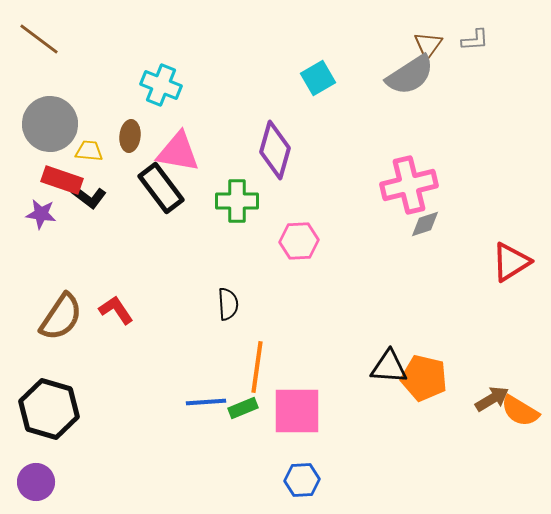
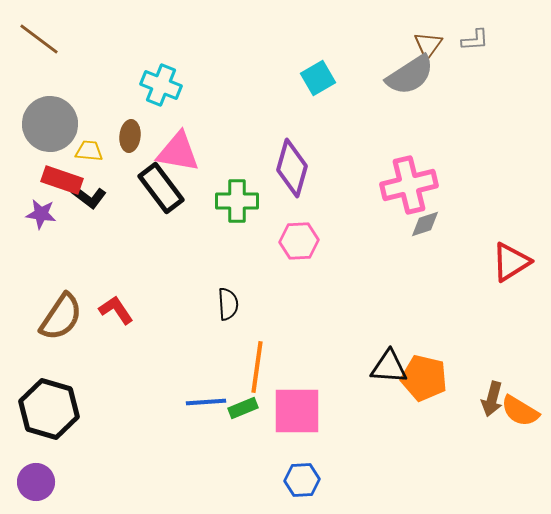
purple diamond: moved 17 px right, 18 px down
brown arrow: rotated 136 degrees clockwise
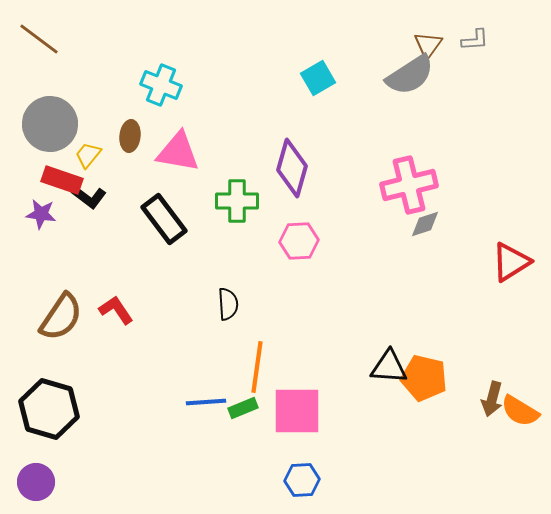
yellow trapezoid: moved 1 px left, 4 px down; rotated 56 degrees counterclockwise
black rectangle: moved 3 px right, 31 px down
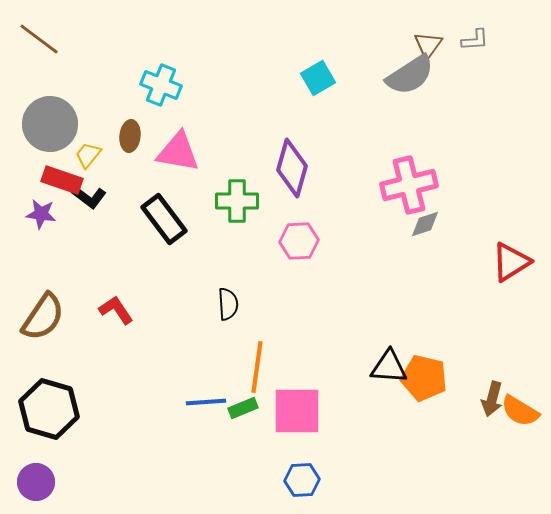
brown semicircle: moved 18 px left
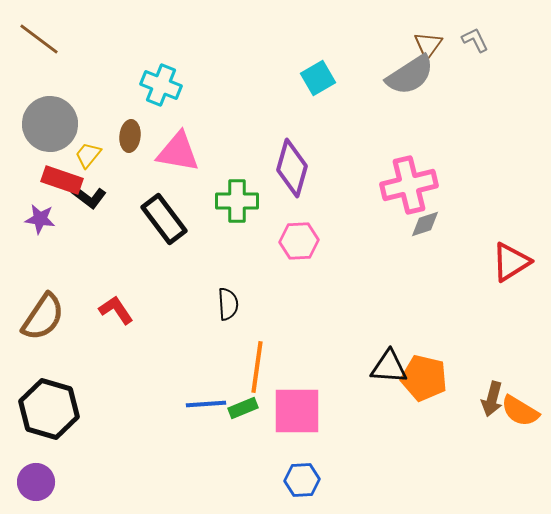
gray L-shape: rotated 112 degrees counterclockwise
purple star: moved 1 px left, 5 px down
blue line: moved 2 px down
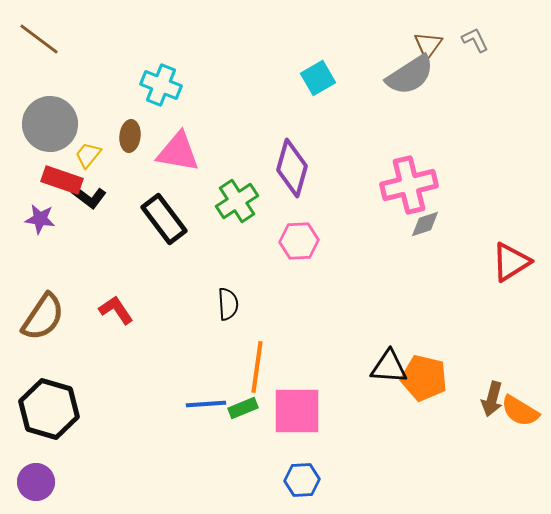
green cross: rotated 33 degrees counterclockwise
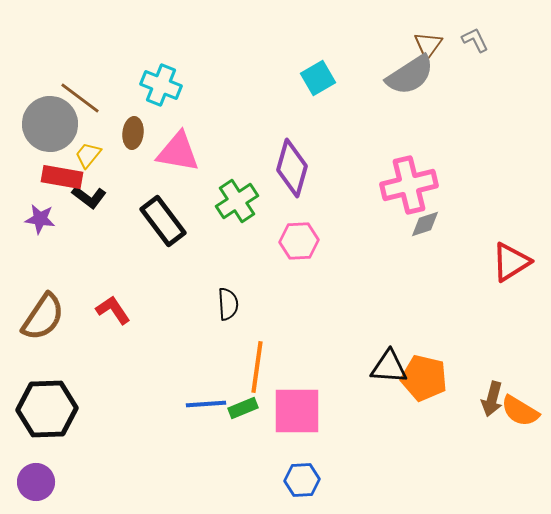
brown line: moved 41 px right, 59 px down
brown ellipse: moved 3 px right, 3 px up
red rectangle: moved 3 px up; rotated 9 degrees counterclockwise
black rectangle: moved 1 px left, 2 px down
red L-shape: moved 3 px left
black hexagon: moved 2 px left; rotated 18 degrees counterclockwise
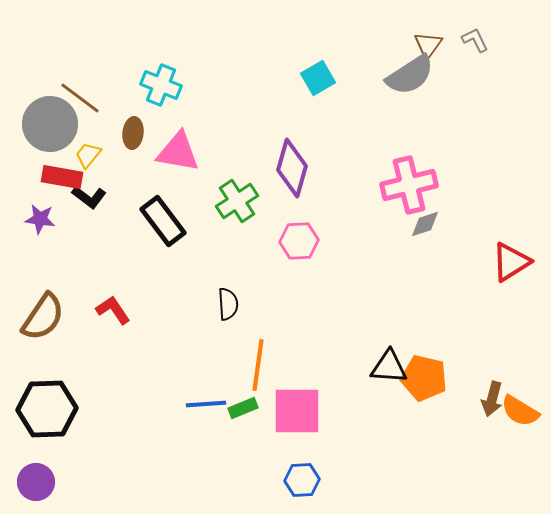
orange line: moved 1 px right, 2 px up
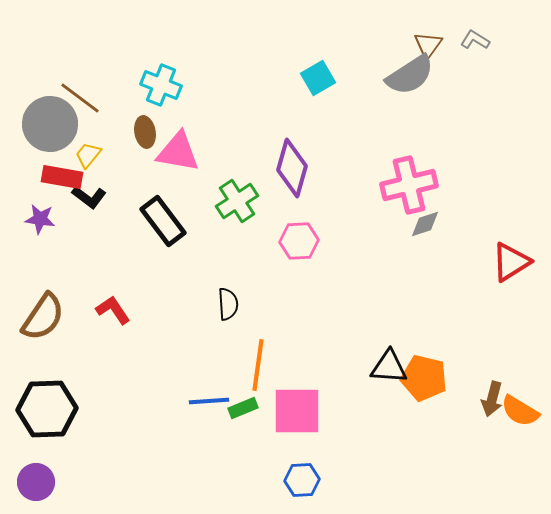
gray L-shape: rotated 32 degrees counterclockwise
brown ellipse: moved 12 px right, 1 px up; rotated 16 degrees counterclockwise
blue line: moved 3 px right, 3 px up
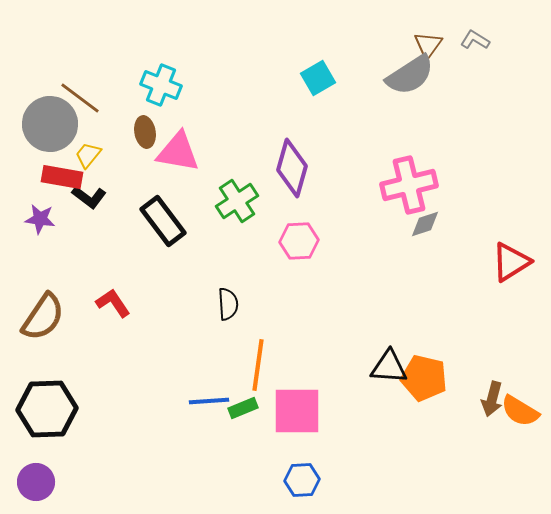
red L-shape: moved 7 px up
